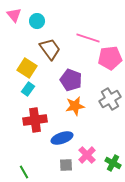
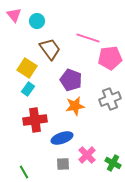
gray cross: rotated 10 degrees clockwise
gray square: moved 3 px left, 1 px up
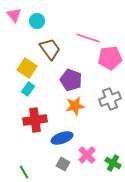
gray square: rotated 32 degrees clockwise
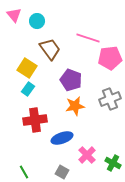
gray square: moved 1 px left, 8 px down
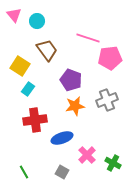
brown trapezoid: moved 3 px left, 1 px down
yellow square: moved 7 px left, 2 px up
gray cross: moved 3 px left, 1 px down
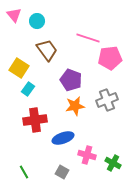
yellow square: moved 1 px left, 2 px down
blue ellipse: moved 1 px right
pink cross: rotated 30 degrees counterclockwise
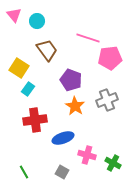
orange star: rotated 30 degrees counterclockwise
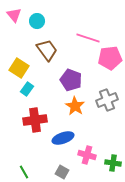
cyan rectangle: moved 1 px left
green cross: rotated 21 degrees counterclockwise
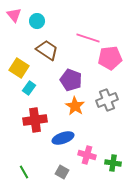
brown trapezoid: rotated 20 degrees counterclockwise
cyan rectangle: moved 2 px right, 1 px up
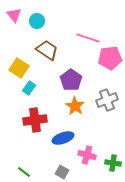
purple pentagon: rotated 15 degrees clockwise
green line: rotated 24 degrees counterclockwise
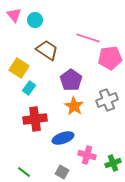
cyan circle: moved 2 px left, 1 px up
orange star: moved 1 px left
red cross: moved 1 px up
green cross: rotated 28 degrees counterclockwise
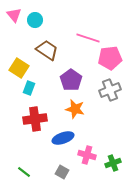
cyan rectangle: rotated 16 degrees counterclockwise
gray cross: moved 3 px right, 10 px up
orange star: moved 1 px right, 3 px down; rotated 18 degrees counterclockwise
